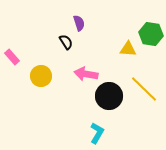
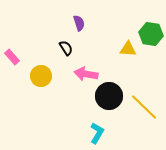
black semicircle: moved 6 px down
yellow line: moved 18 px down
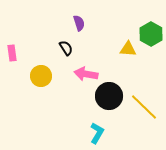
green hexagon: rotated 20 degrees clockwise
pink rectangle: moved 4 px up; rotated 35 degrees clockwise
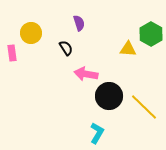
yellow circle: moved 10 px left, 43 px up
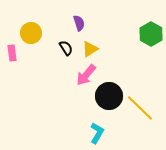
yellow triangle: moved 38 px left; rotated 36 degrees counterclockwise
pink arrow: moved 1 px down; rotated 60 degrees counterclockwise
yellow line: moved 4 px left, 1 px down
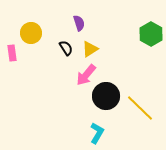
black circle: moved 3 px left
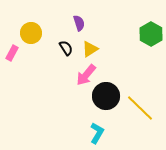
pink rectangle: rotated 35 degrees clockwise
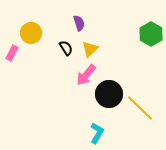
yellow triangle: rotated 12 degrees counterclockwise
black circle: moved 3 px right, 2 px up
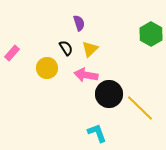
yellow circle: moved 16 px right, 35 px down
pink rectangle: rotated 14 degrees clockwise
pink arrow: rotated 60 degrees clockwise
cyan L-shape: rotated 50 degrees counterclockwise
